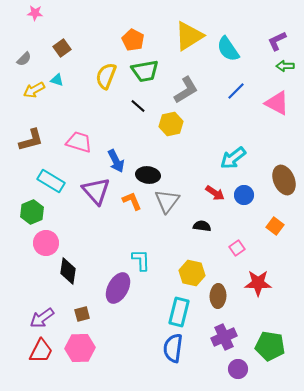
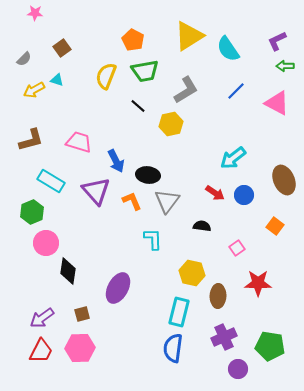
cyan L-shape at (141, 260): moved 12 px right, 21 px up
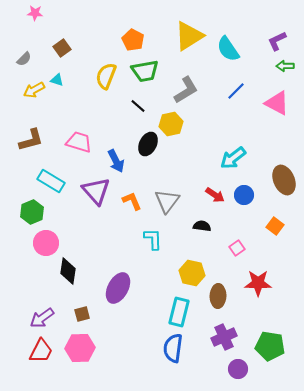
black ellipse at (148, 175): moved 31 px up; rotated 70 degrees counterclockwise
red arrow at (215, 193): moved 2 px down
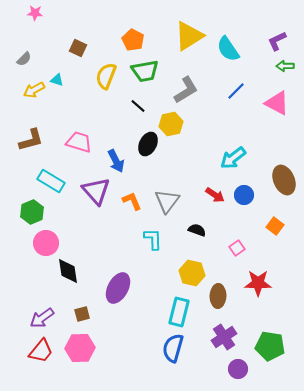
brown square at (62, 48): moved 16 px right; rotated 30 degrees counterclockwise
black semicircle at (202, 226): moved 5 px left, 4 px down; rotated 12 degrees clockwise
black diamond at (68, 271): rotated 16 degrees counterclockwise
purple cross at (224, 337): rotated 10 degrees counterclockwise
blue semicircle at (173, 348): rotated 8 degrees clockwise
red trapezoid at (41, 351): rotated 12 degrees clockwise
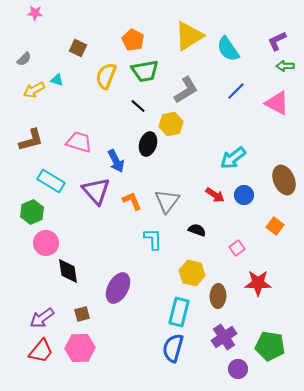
black ellipse at (148, 144): rotated 10 degrees counterclockwise
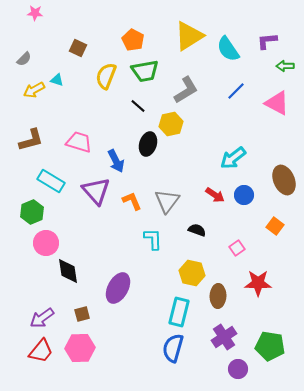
purple L-shape at (277, 41): moved 10 px left; rotated 20 degrees clockwise
